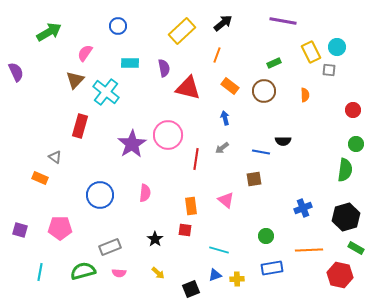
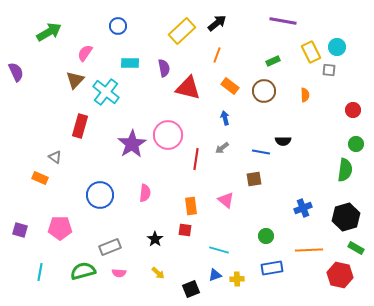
black arrow at (223, 23): moved 6 px left
green rectangle at (274, 63): moved 1 px left, 2 px up
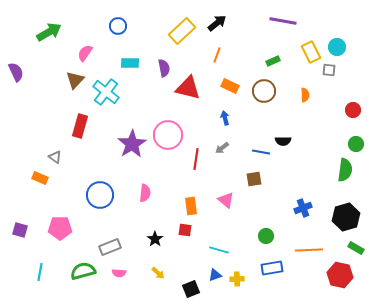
orange rectangle at (230, 86): rotated 12 degrees counterclockwise
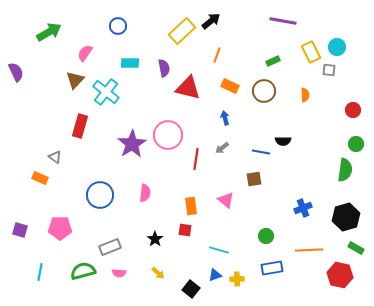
black arrow at (217, 23): moved 6 px left, 2 px up
black square at (191, 289): rotated 30 degrees counterclockwise
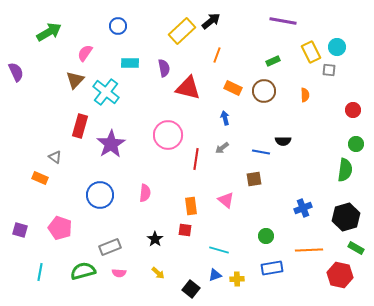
orange rectangle at (230, 86): moved 3 px right, 2 px down
purple star at (132, 144): moved 21 px left
pink pentagon at (60, 228): rotated 20 degrees clockwise
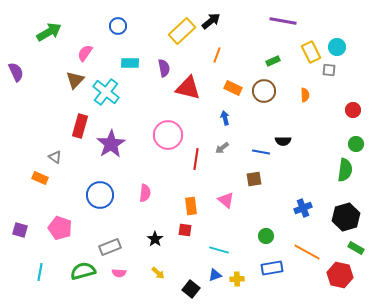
orange line at (309, 250): moved 2 px left, 2 px down; rotated 32 degrees clockwise
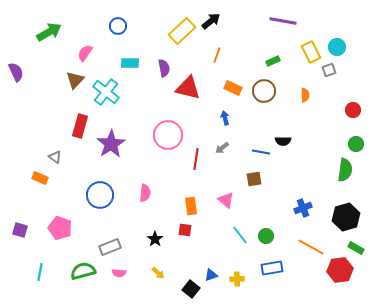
gray square at (329, 70): rotated 24 degrees counterclockwise
cyan line at (219, 250): moved 21 px right, 15 px up; rotated 36 degrees clockwise
orange line at (307, 252): moved 4 px right, 5 px up
blue triangle at (215, 275): moved 4 px left
red hexagon at (340, 275): moved 5 px up; rotated 20 degrees counterclockwise
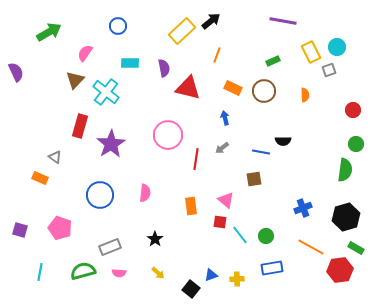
red square at (185, 230): moved 35 px right, 8 px up
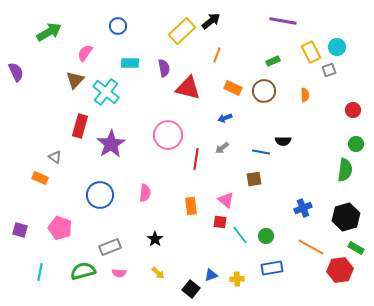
blue arrow at (225, 118): rotated 96 degrees counterclockwise
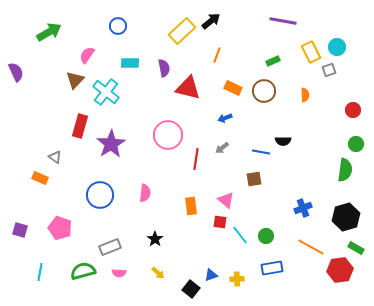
pink semicircle at (85, 53): moved 2 px right, 2 px down
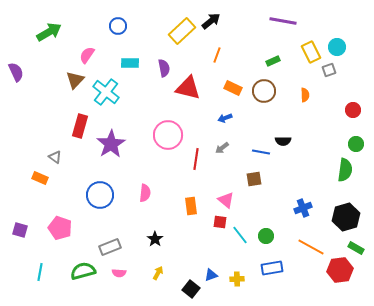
yellow arrow at (158, 273): rotated 104 degrees counterclockwise
